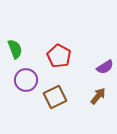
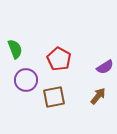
red pentagon: moved 3 px down
brown square: moved 1 px left; rotated 15 degrees clockwise
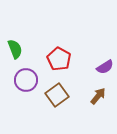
brown square: moved 3 px right, 2 px up; rotated 25 degrees counterclockwise
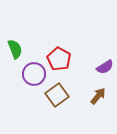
purple circle: moved 8 px right, 6 px up
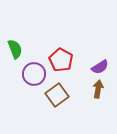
red pentagon: moved 2 px right, 1 px down
purple semicircle: moved 5 px left
brown arrow: moved 7 px up; rotated 30 degrees counterclockwise
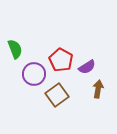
purple semicircle: moved 13 px left
